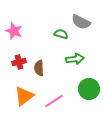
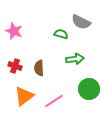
red cross: moved 4 px left, 4 px down; rotated 32 degrees clockwise
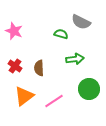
red cross: rotated 16 degrees clockwise
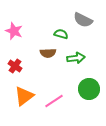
gray semicircle: moved 2 px right, 2 px up
green arrow: moved 1 px right, 1 px up
brown semicircle: moved 9 px right, 15 px up; rotated 91 degrees counterclockwise
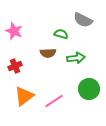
red cross: rotated 32 degrees clockwise
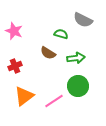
brown semicircle: rotated 35 degrees clockwise
green circle: moved 11 px left, 3 px up
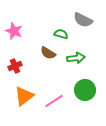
green circle: moved 7 px right, 4 px down
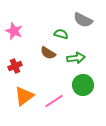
green circle: moved 2 px left, 5 px up
